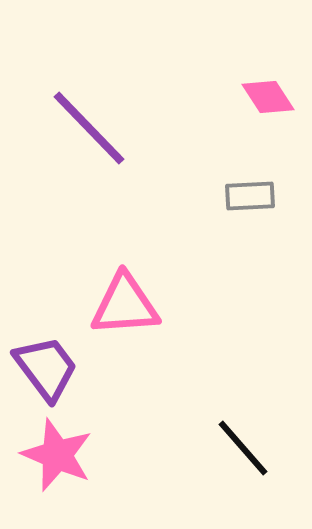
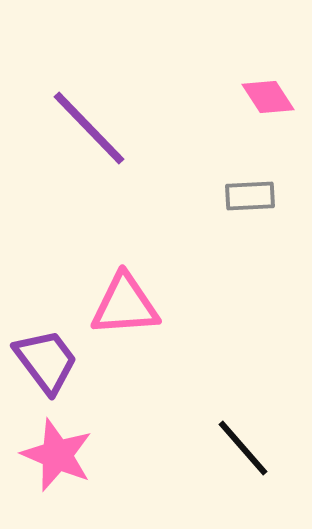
purple trapezoid: moved 7 px up
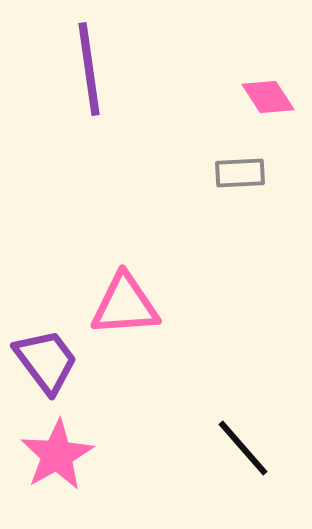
purple line: moved 59 px up; rotated 36 degrees clockwise
gray rectangle: moved 10 px left, 23 px up
pink star: rotated 20 degrees clockwise
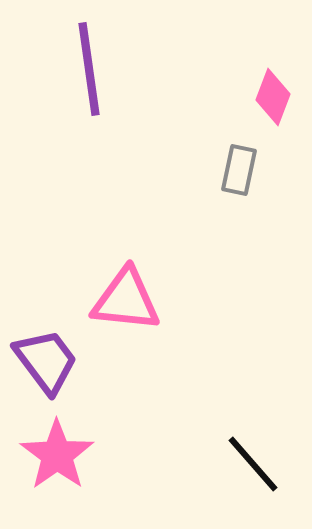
pink diamond: moved 5 px right; rotated 54 degrees clockwise
gray rectangle: moved 1 px left, 3 px up; rotated 75 degrees counterclockwise
pink triangle: moved 1 px right, 5 px up; rotated 10 degrees clockwise
black line: moved 10 px right, 16 px down
pink star: rotated 6 degrees counterclockwise
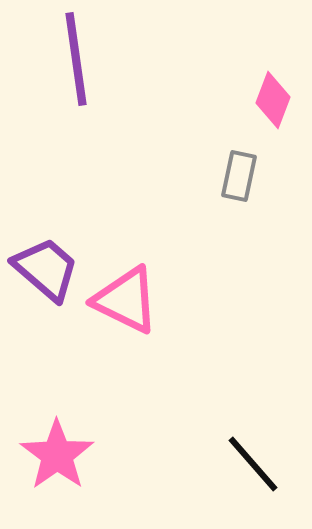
purple line: moved 13 px left, 10 px up
pink diamond: moved 3 px down
gray rectangle: moved 6 px down
pink triangle: rotated 20 degrees clockwise
purple trapezoid: moved 92 px up; rotated 12 degrees counterclockwise
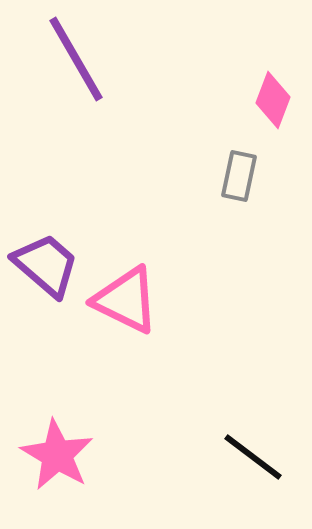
purple line: rotated 22 degrees counterclockwise
purple trapezoid: moved 4 px up
pink star: rotated 6 degrees counterclockwise
black line: moved 7 px up; rotated 12 degrees counterclockwise
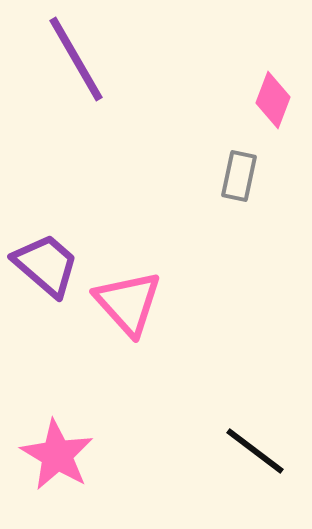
pink triangle: moved 2 px right, 3 px down; rotated 22 degrees clockwise
black line: moved 2 px right, 6 px up
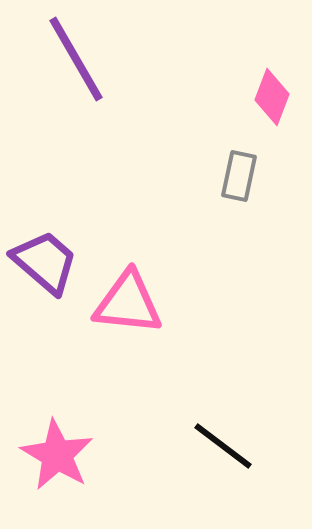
pink diamond: moved 1 px left, 3 px up
purple trapezoid: moved 1 px left, 3 px up
pink triangle: rotated 42 degrees counterclockwise
black line: moved 32 px left, 5 px up
